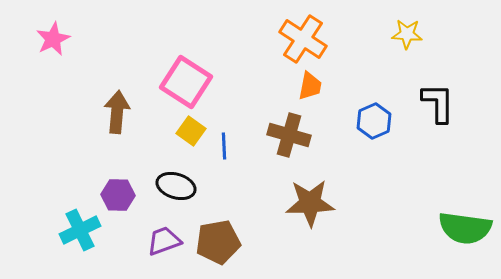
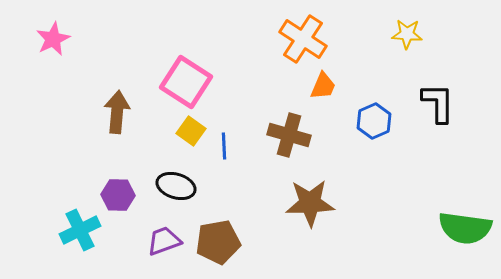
orange trapezoid: moved 13 px right; rotated 12 degrees clockwise
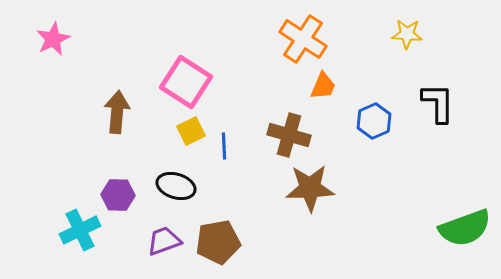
yellow square: rotated 28 degrees clockwise
brown star: moved 15 px up
green semicircle: rotated 28 degrees counterclockwise
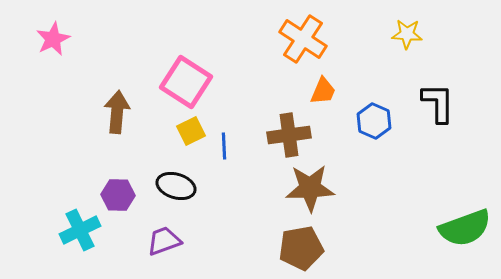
orange trapezoid: moved 5 px down
blue hexagon: rotated 12 degrees counterclockwise
brown cross: rotated 24 degrees counterclockwise
brown pentagon: moved 83 px right, 6 px down
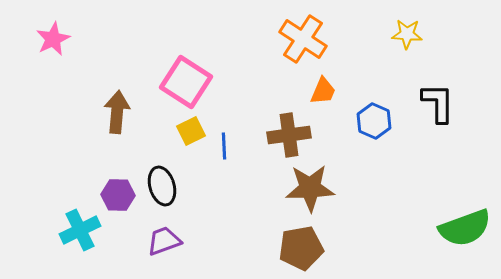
black ellipse: moved 14 px left; rotated 57 degrees clockwise
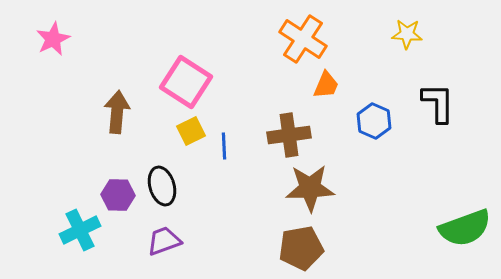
orange trapezoid: moved 3 px right, 6 px up
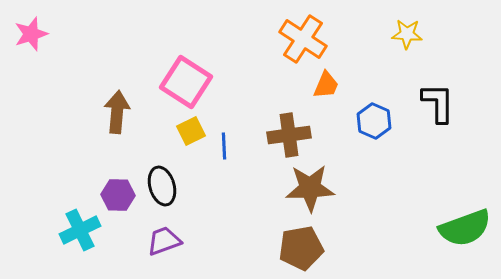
pink star: moved 22 px left, 5 px up; rotated 8 degrees clockwise
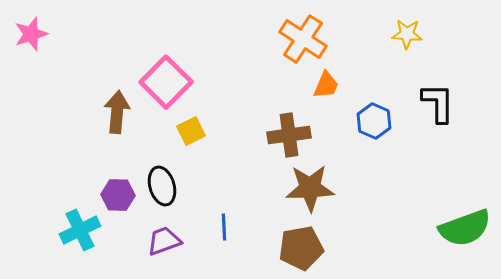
pink square: moved 20 px left; rotated 12 degrees clockwise
blue line: moved 81 px down
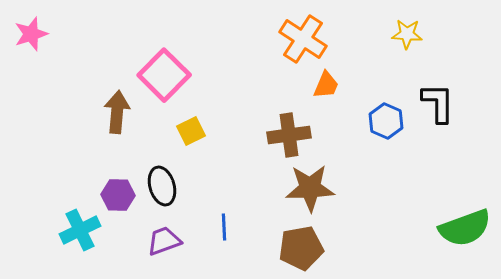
pink square: moved 2 px left, 7 px up
blue hexagon: moved 12 px right
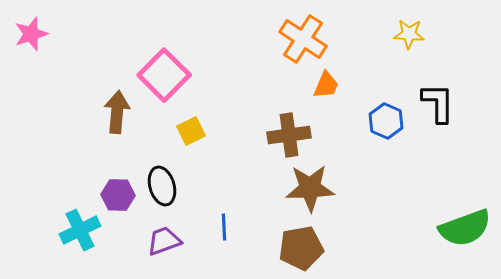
yellow star: moved 2 px right
